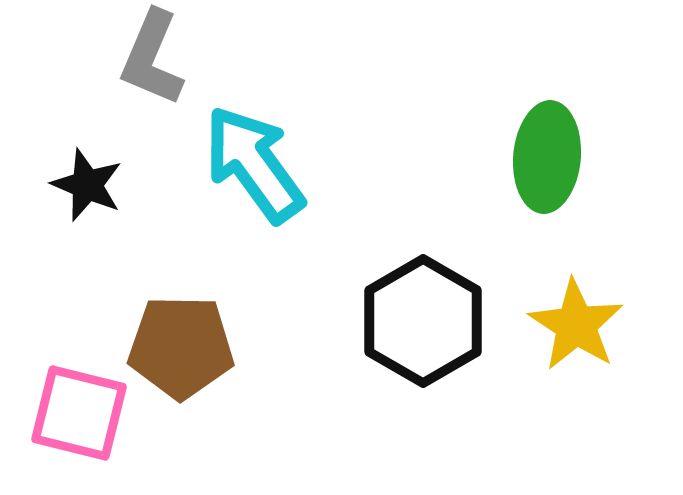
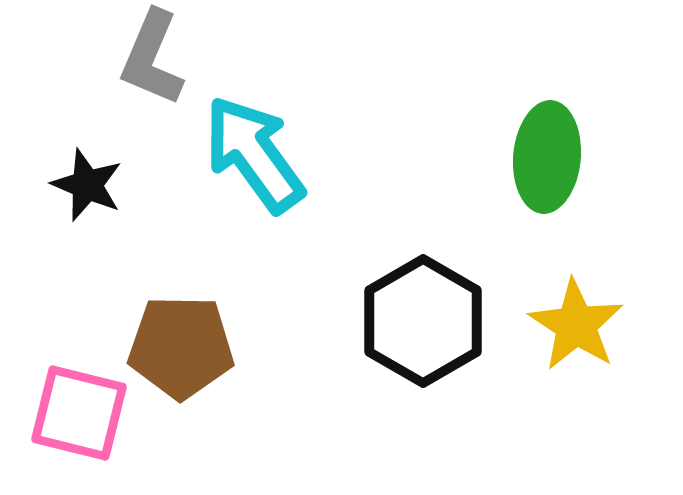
cyan arrow: moved 10 px up
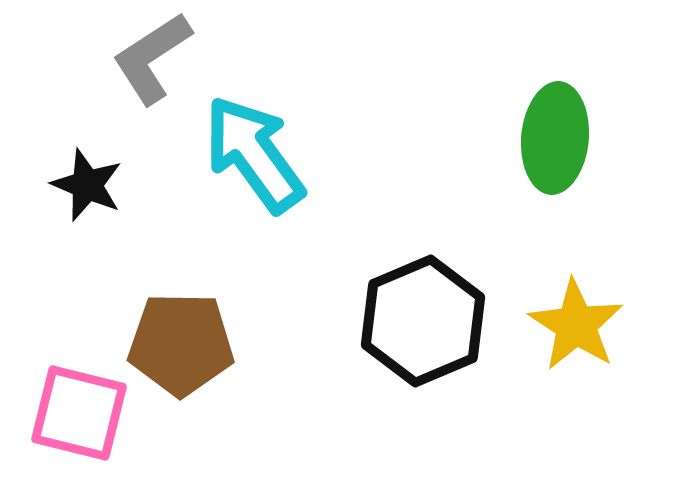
gray L-shape: rotated 34 degrees clockwise
green ellipse: moved 8 px right, 19 px up
black hexagon: rotated 7 degrees clockwise
brown pentagon: moved 3 px up
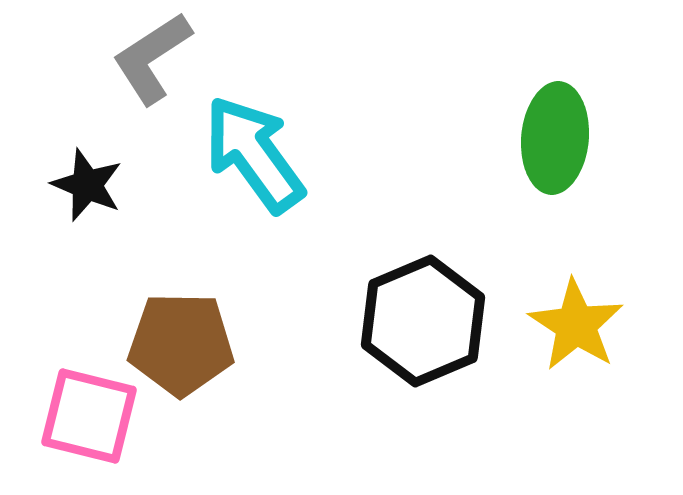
pink square: moved 10 px right, 3 px down
